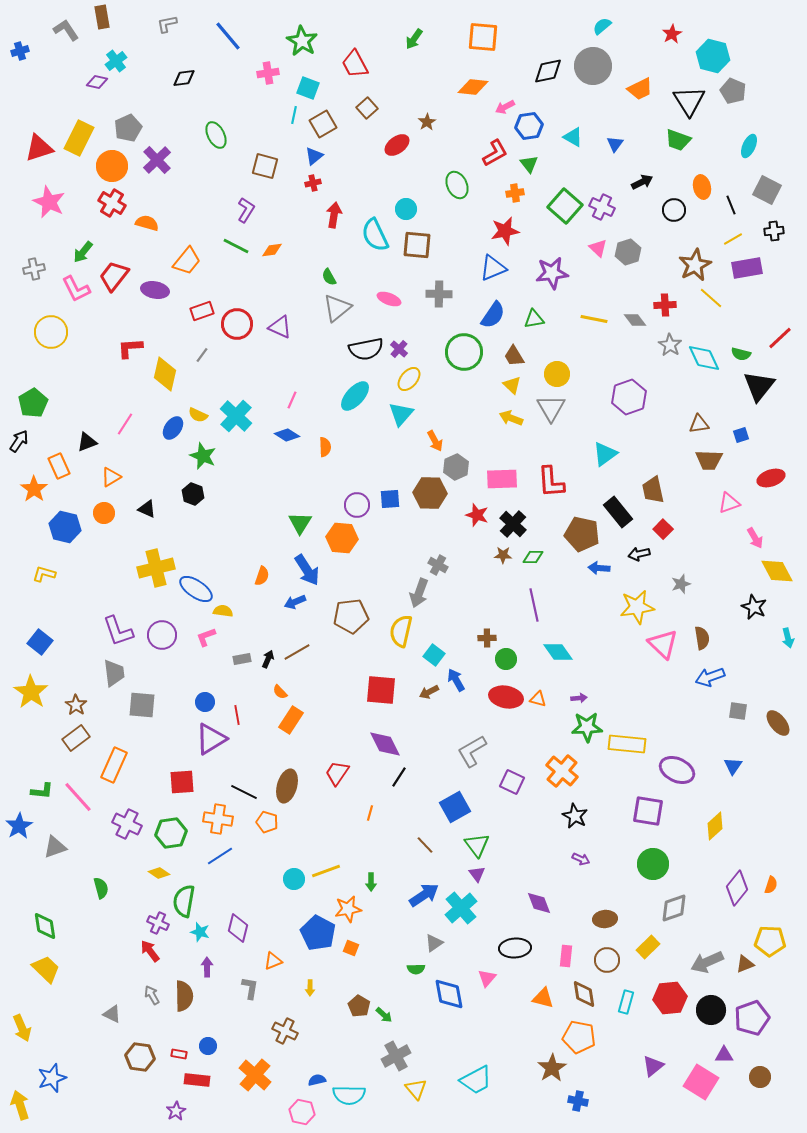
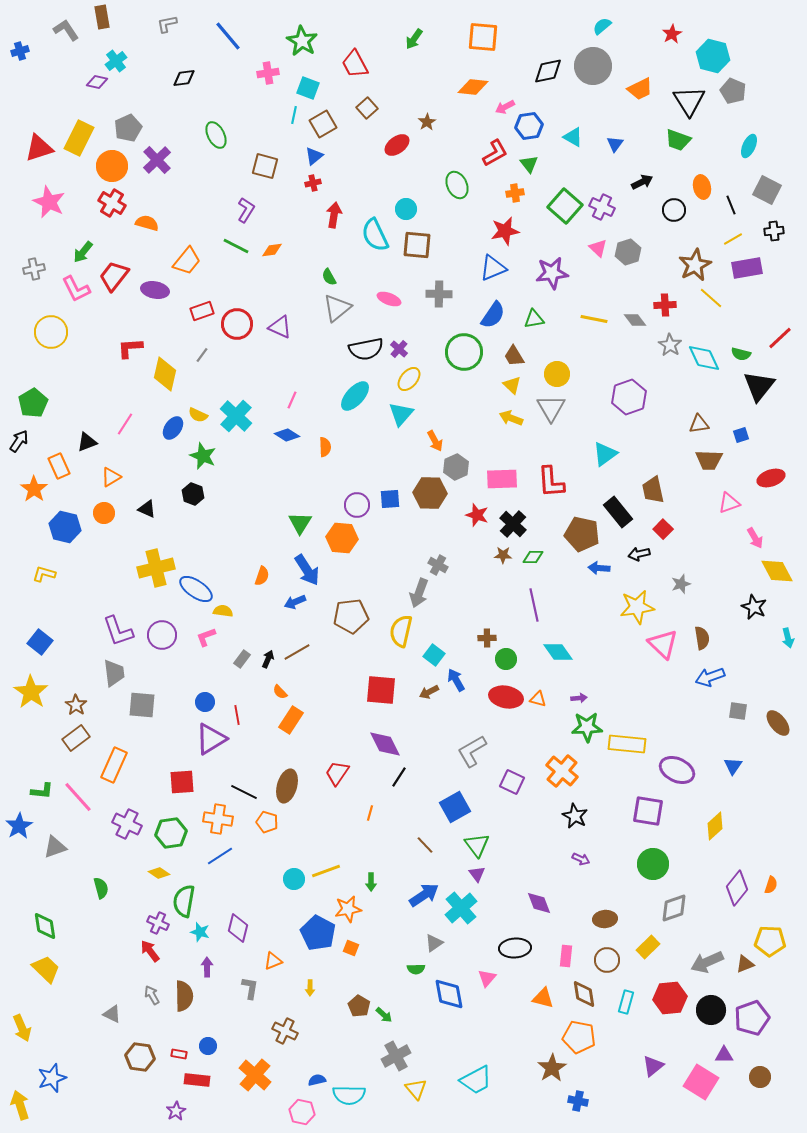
gray rectangle at (242, 659): rotated 42 degrees counterclockwise
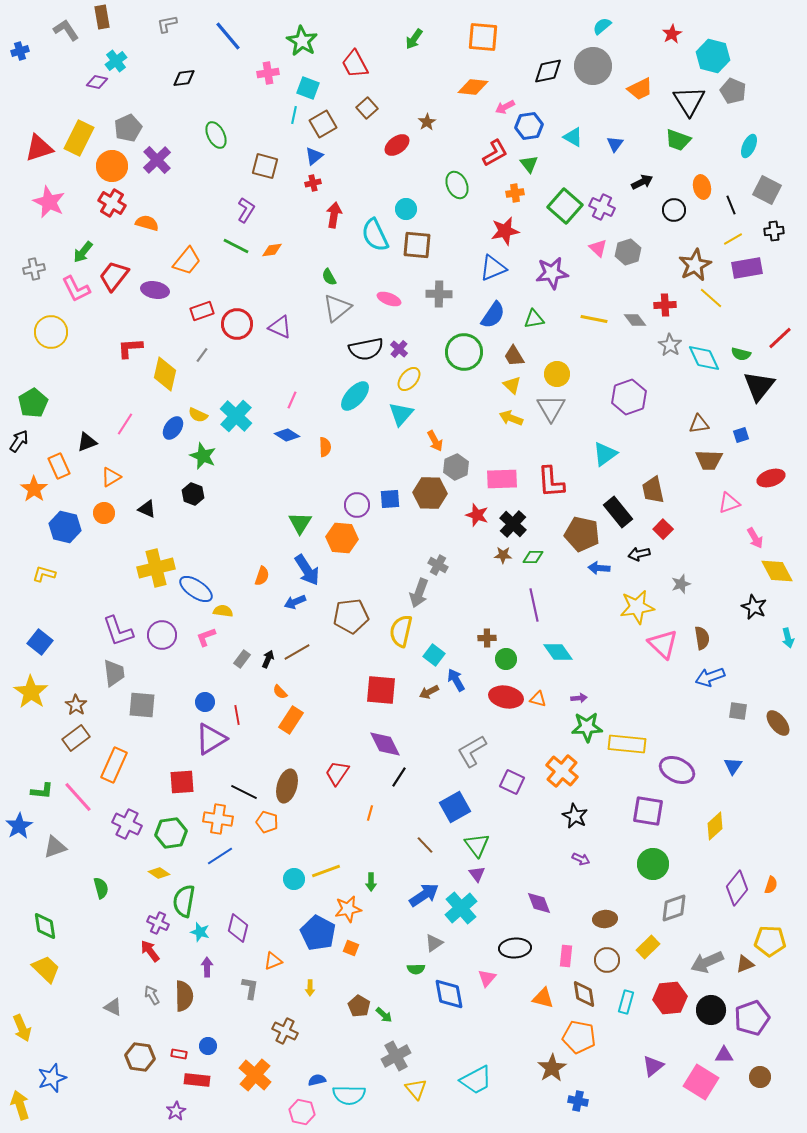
gray triangle at (112, 1014): moved 1 px right, 7 px up
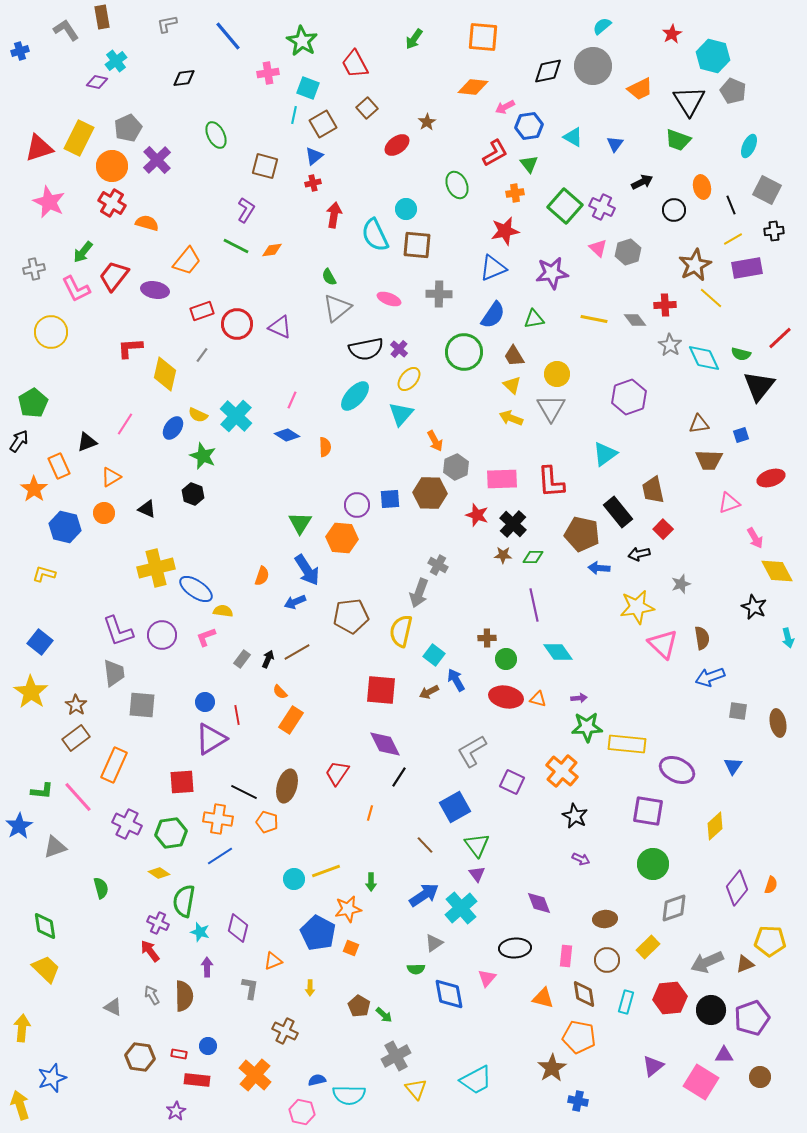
brown ellipse at (778, 723): rotated 28 degrees clockwise
yellow arrow at (22, 1028): rotated 152 degrees counterclockwise
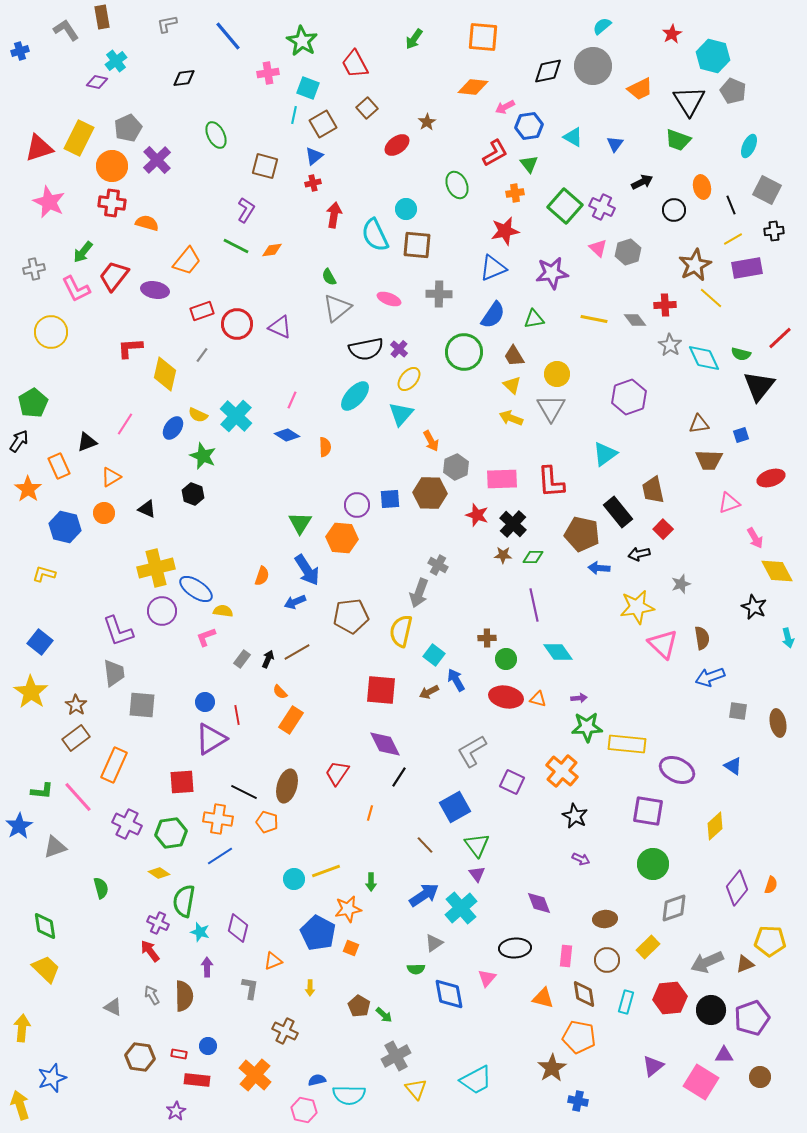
red cross at (112, 203): rotated 24 degrees counterclockwise
orange arrow at (435, 441): moved 4 px left
orange star at (34, 489): moved 6 px left
purple circle at (162, 635): moved 24 px up
blue triangle at (733, 766): rotated 30 degrees counterclockwise
pink hexagon at (302, 1112): moved 2 px right, 2 px up
